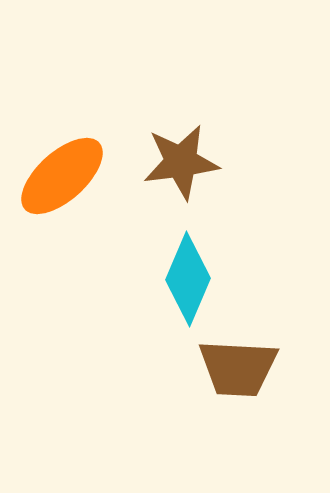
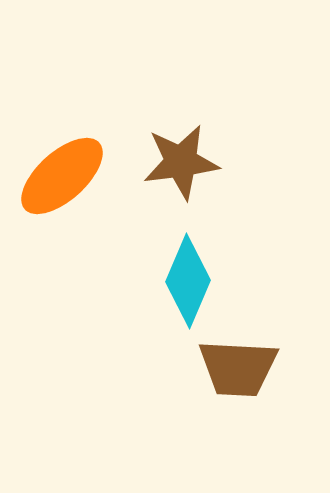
cyan diamond: moved 2 px down
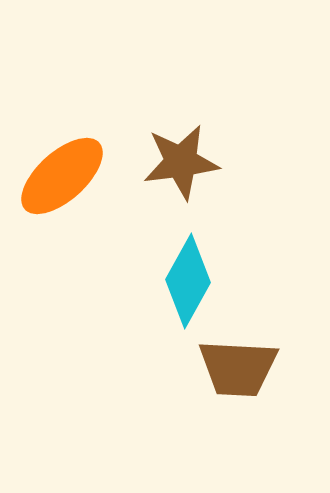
cyan diamond: rotated 6 degrees clockwise
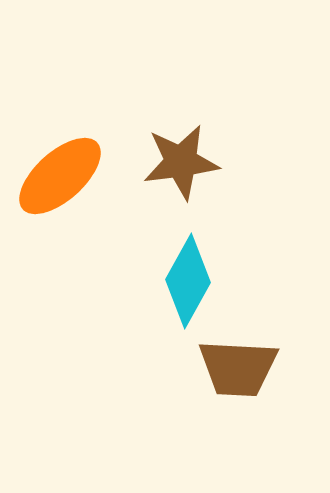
orange ellipse: moved 2 px left
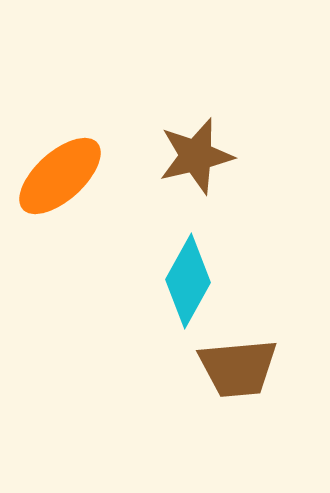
brown star: moved 15 px right, 6 px up; rotated 6 degrees counterclockwise
brown trapezoid: rotated 8 degrees counterclockwise
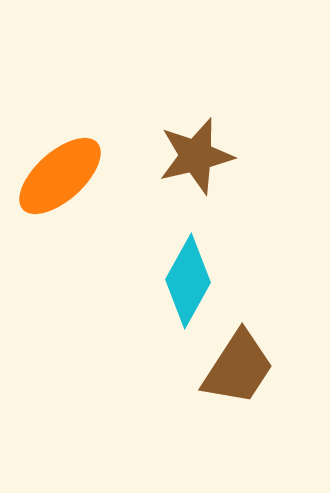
brown trapezoid: rotated 52 degrees counterclockwise
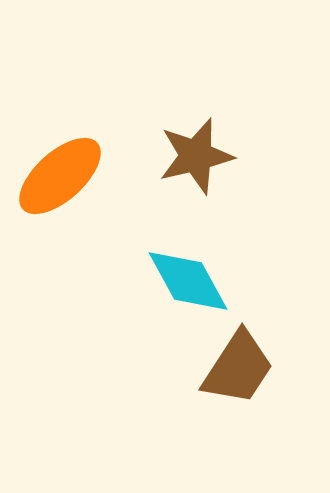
cyan diamond: rotated 58 degrees counterclockwise
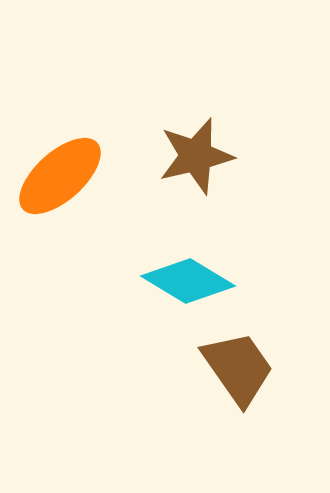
cyan diamond: rotated 30 degrees counterclockwise
brown trapezoid: rotated 68 degrees counterclockwise
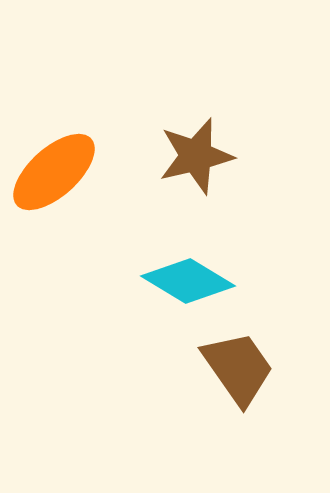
orange ellipse: moved 6 px left, 4 px up
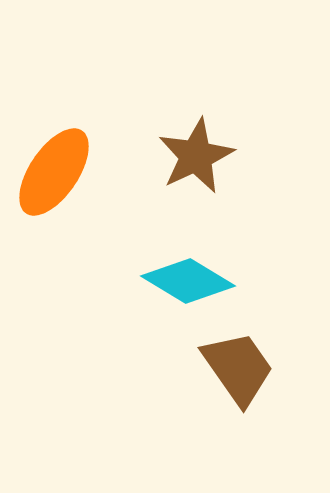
brown star: rotated 12 degrees counterclockwise
orange ellipse: rotated 14 degrees counterclockwise
